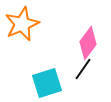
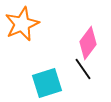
black line: rotated 70 degrees counterclockwise
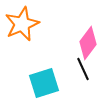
black line: rotated 10 degrees clockwise
cyan square: moved 3 px left
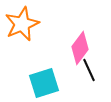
pink diamond: moved 8 px left, 5 px down
black line: moved 6 px right, 1 px down
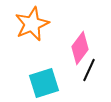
orange star: moved 10 px right
black line: rotated 50 degrees clockwise
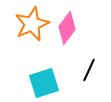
pink diamond: moved 13 px left, 20 px up
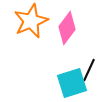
orange star: moved 1 px left, 3 px up
cyan square: moved 28 px right
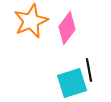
black line: rotated 35 degrees counterclockwise
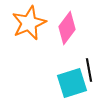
orange star: moved 2 px left, 2 px down
